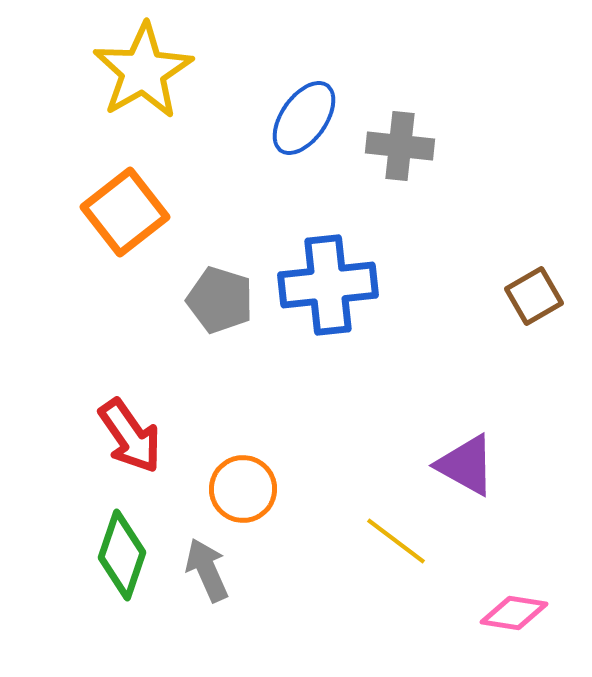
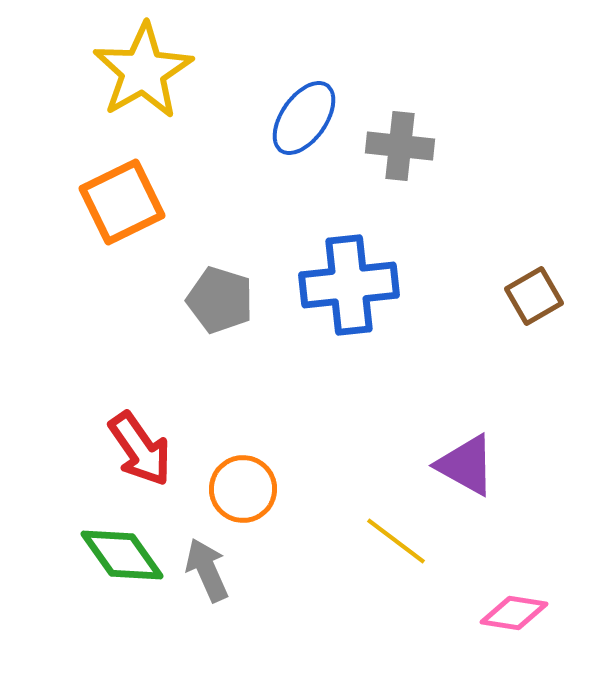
orange square: moved 3 px left, 10 px up; rotated 12 degrees clockwise
blue cross: moved 21 px right
red arrow: moved 10 px right, 13 px down
green diamond: rotated 54 degrees counterclockwise
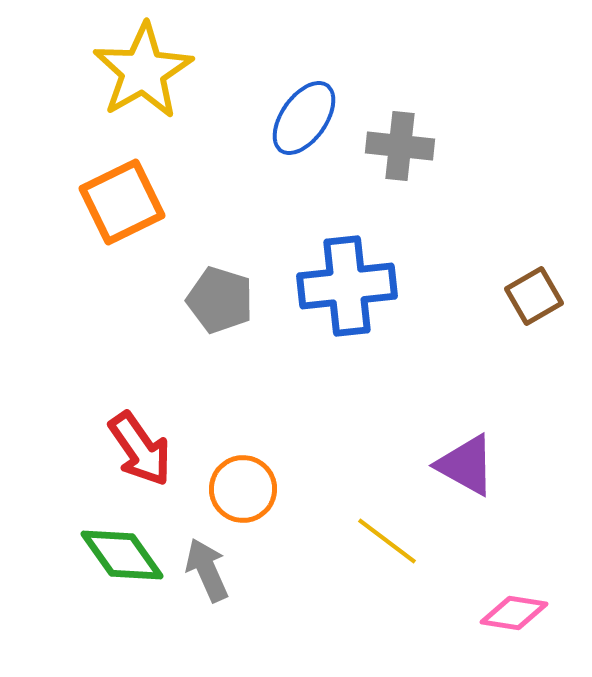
blue cross: moved 2 px left, 1 px down
yellow line: moved 9 px left
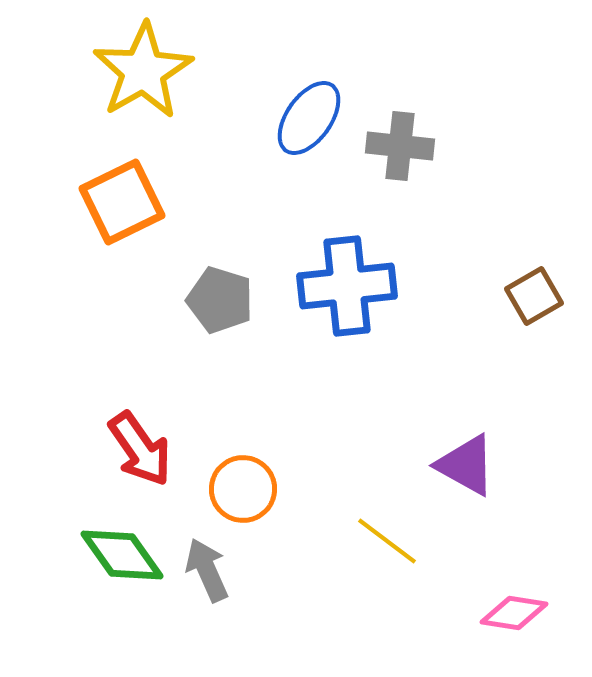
blue ellipse: moved 5 px right
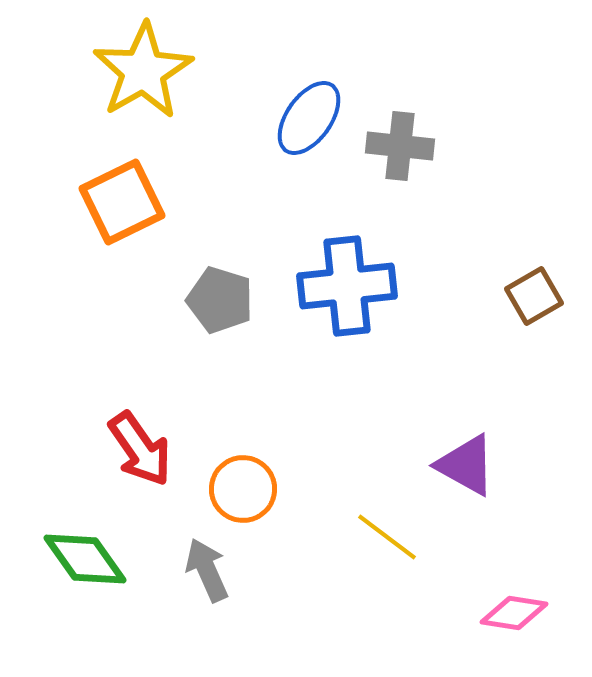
yellow line: moved 4 px up
green diamond: moved 37 px left, 4 px down
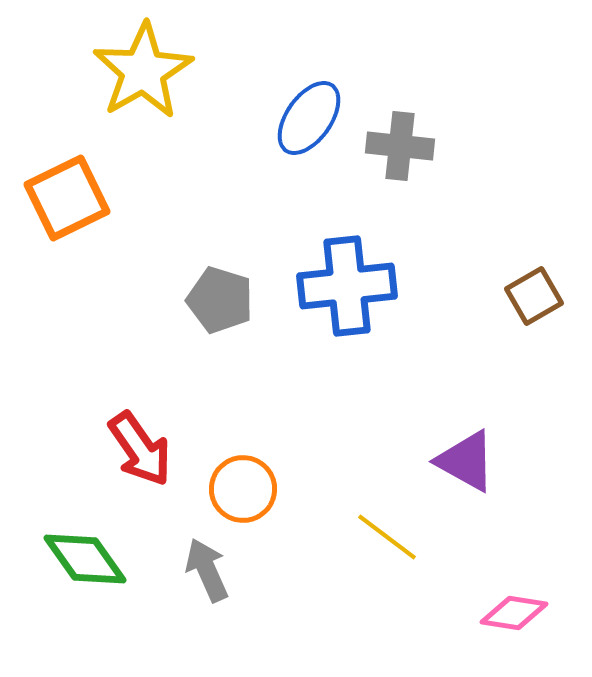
orange square: moved 55 px left, 4 px up
purple triangle: moved 4 px up
